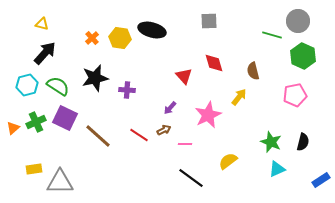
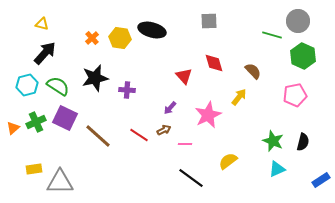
brown semicircle: rotated 150 degrees clockwise
green star: moved 2 px right, 1 px up
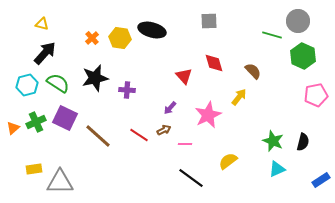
green semicircle: moved 3 px up
pink pentagon: moved 21 px right
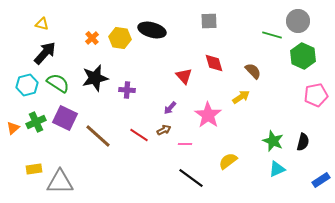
yellow arrow: moved 2 px right; rotated 18 degrees clockwise
pink star: rotated 12 degrees counterclockwise
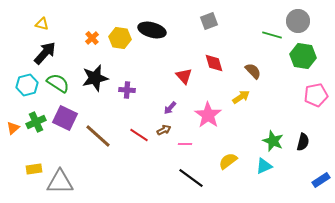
gray square: rotated 18 degrees counterclockwise
green hexagon: rotated 15 degrees counterclockwise
cyan triangle: moved 13 px left, 3 px up
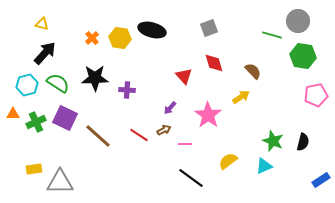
gray square: moved 7 px down
black star: rotated 12 degrees clockwise
orange triangle: moved 14 px up; rotated 40 degrees clockwise
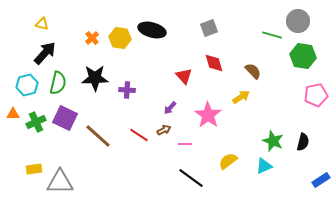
green semicircle: rotated 70 degrees clockwise
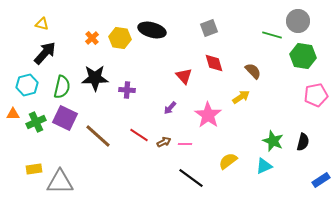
green semicircle: moved 4 px right, 4 px down
brown arrow: moved 12 px down
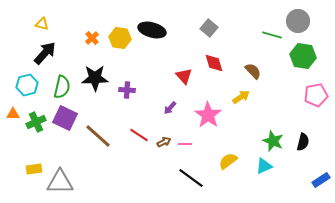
gray square: rotated 30 degrees counterclockwise
